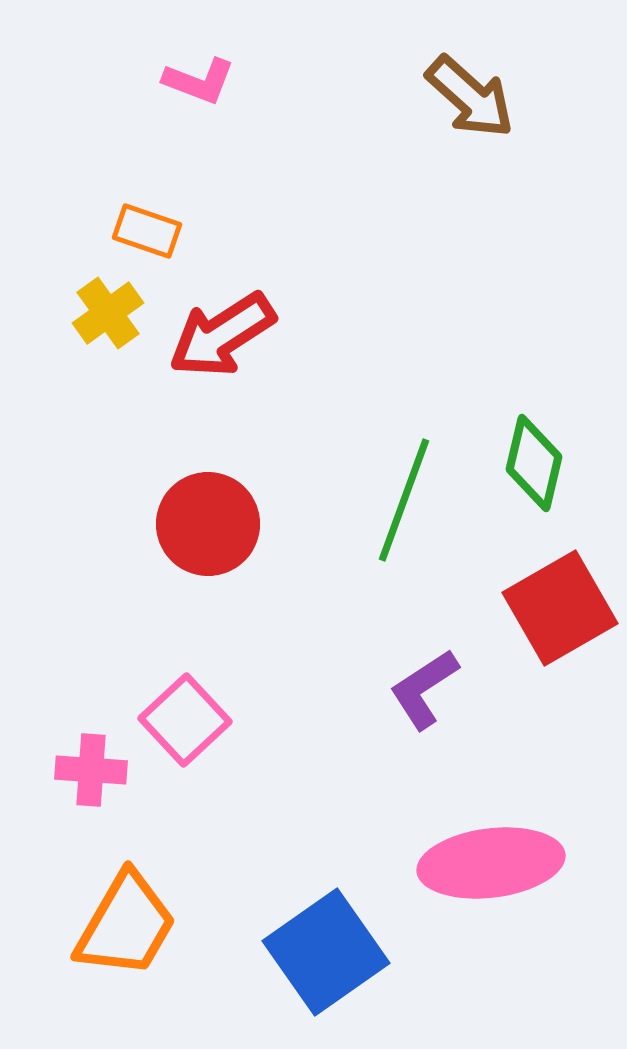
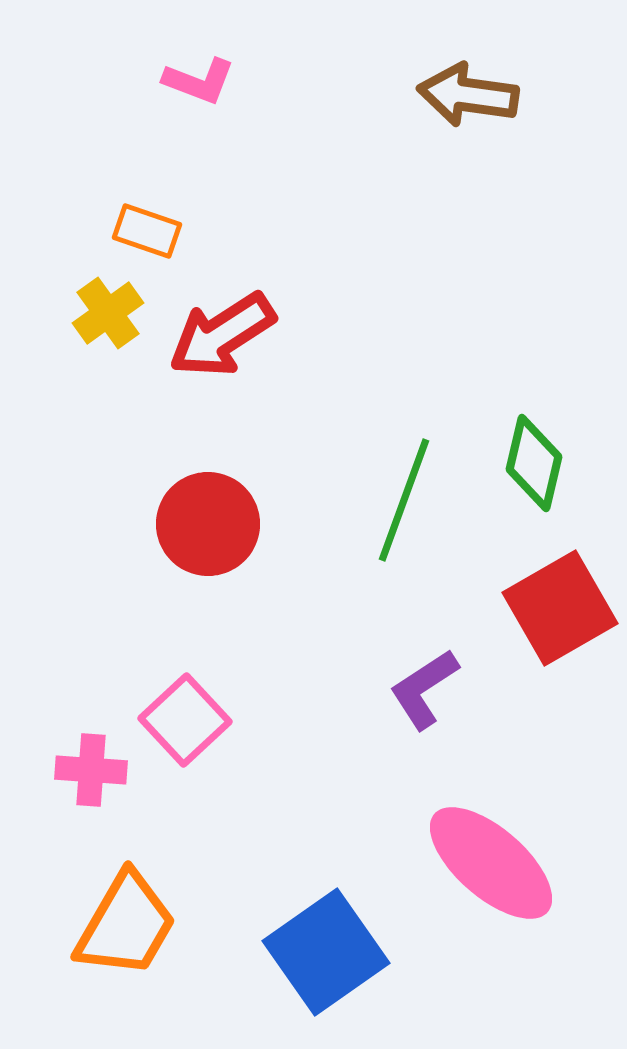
brown arrow: moved 2 px left, 2 px up; rotated 146 degrees clockwise
pink ellipse: rotated 48 degrees clockwise
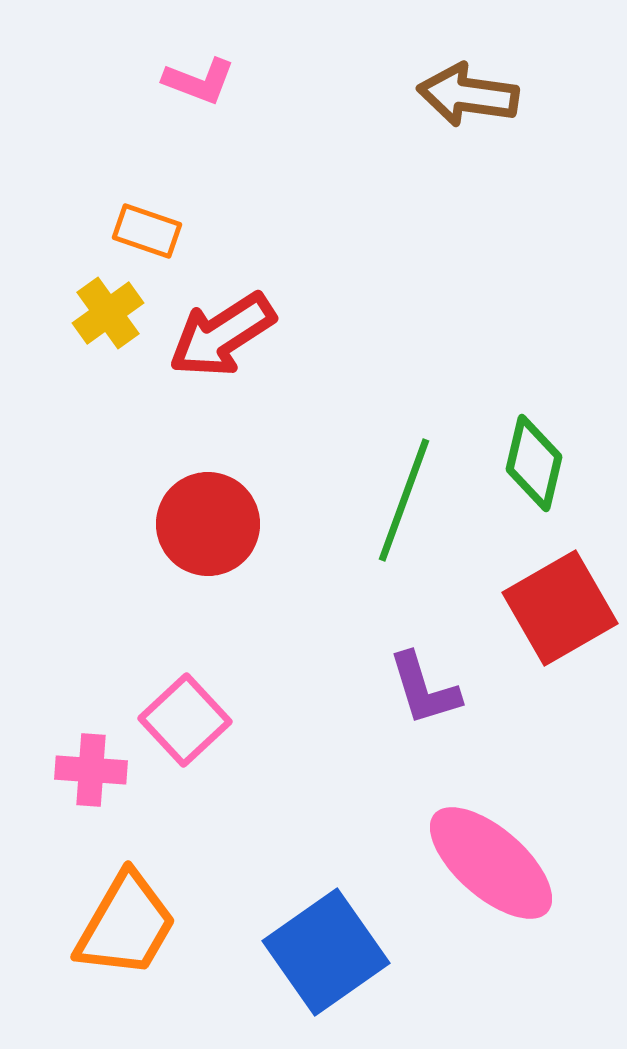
purple L-shape: rotated 74 degrees counterclockwise
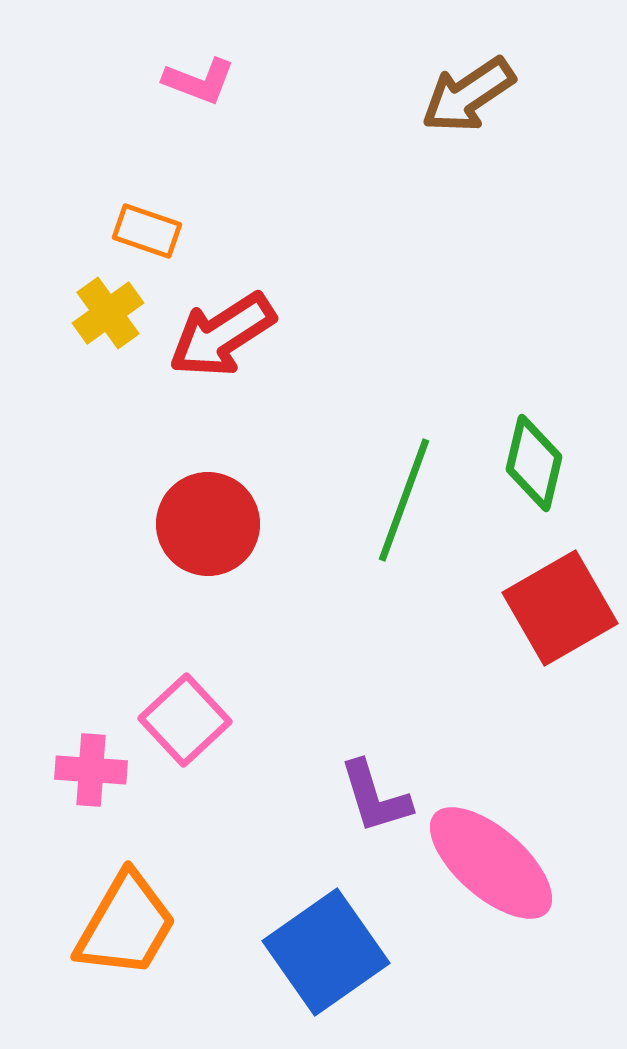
brown arrow: rotated 42 degrees counterclockwise
purple L-shape: moved 49 px left, 108 px down
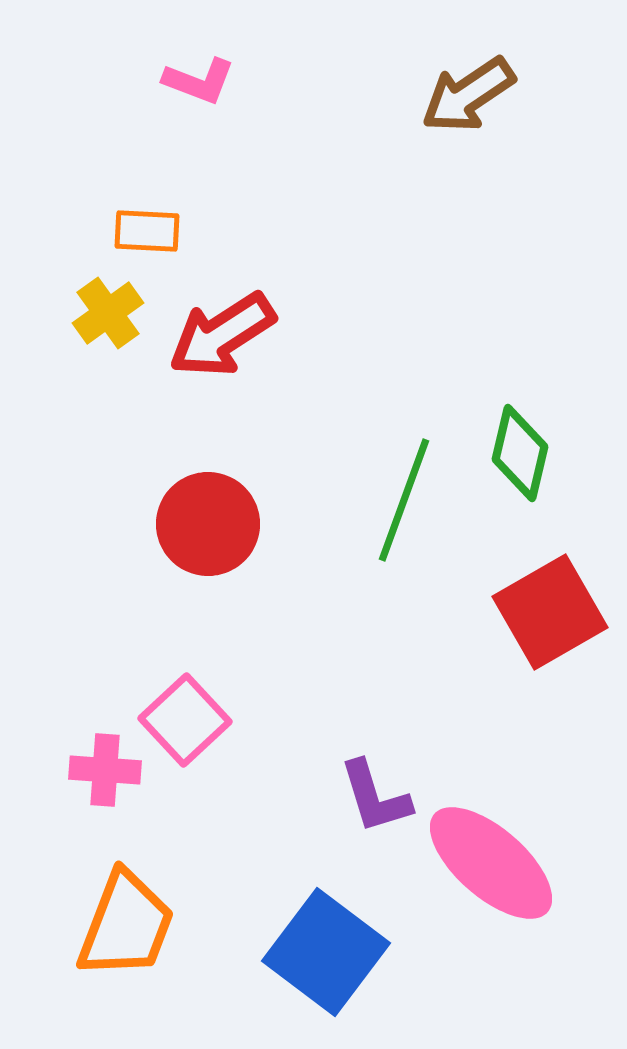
orange rectangle: rotated 16 degrees counterclockwise
green diamond: moved 14 px left, 10 px up
red square: moved 10 px left, 4 px down
pink cross: moved 14 px right
orange trapezoid: rotated 9 degrees counterclockwise
blue square: rotated 18 degrees counterclockwise
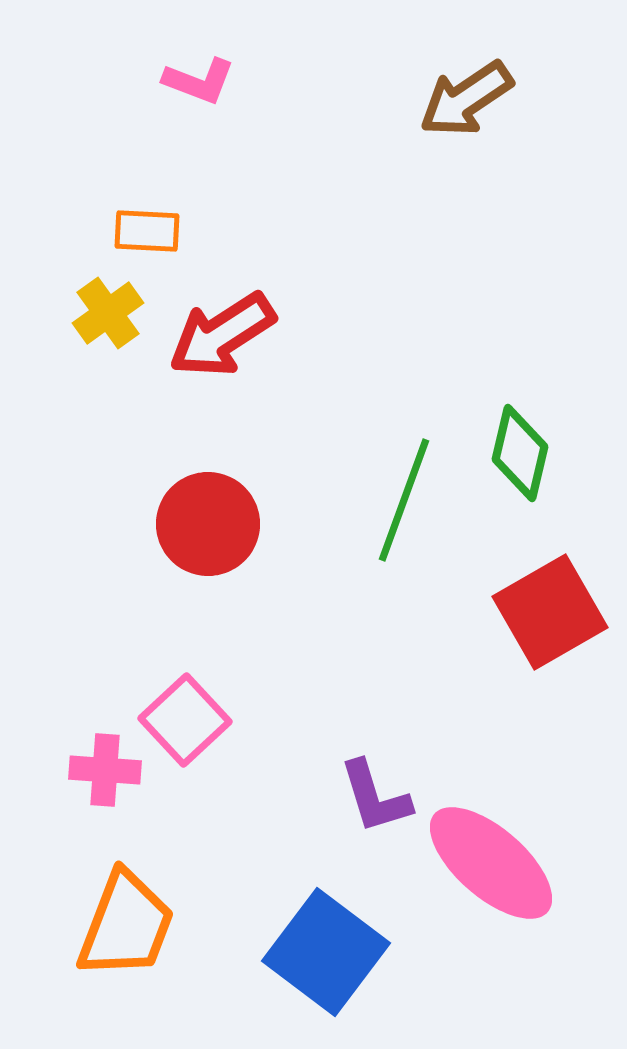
brown arrow: moved 2 px left, 4 px down
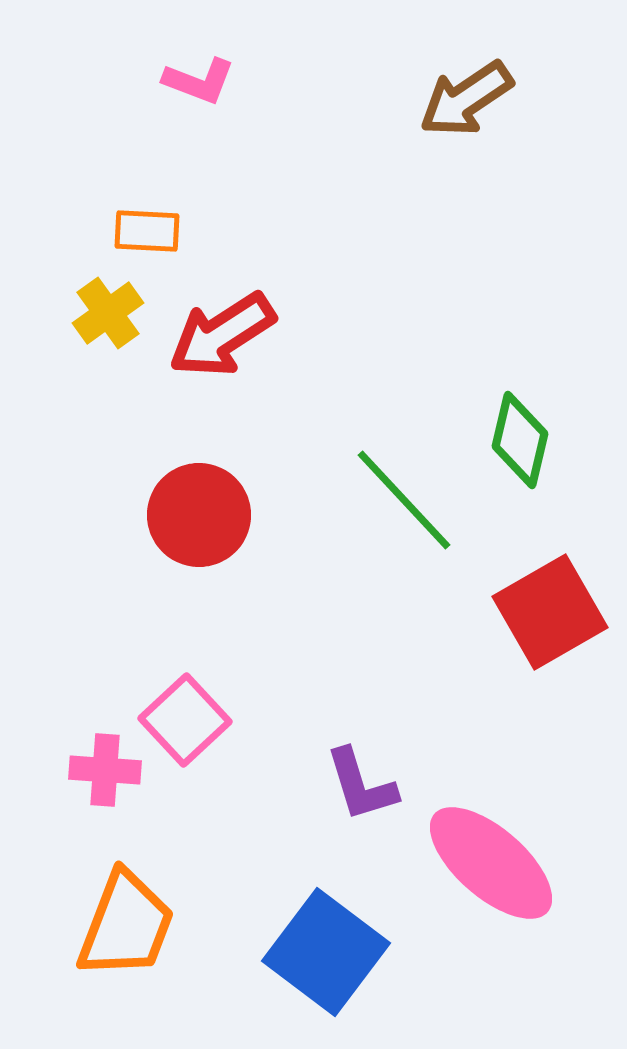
green diamond: moved 13 px up
green line: rotated 63 degrees counterclockwise
red circle: moved 9 px left, 9 px up
purple L-shape: moved 14 px left, 12 px up
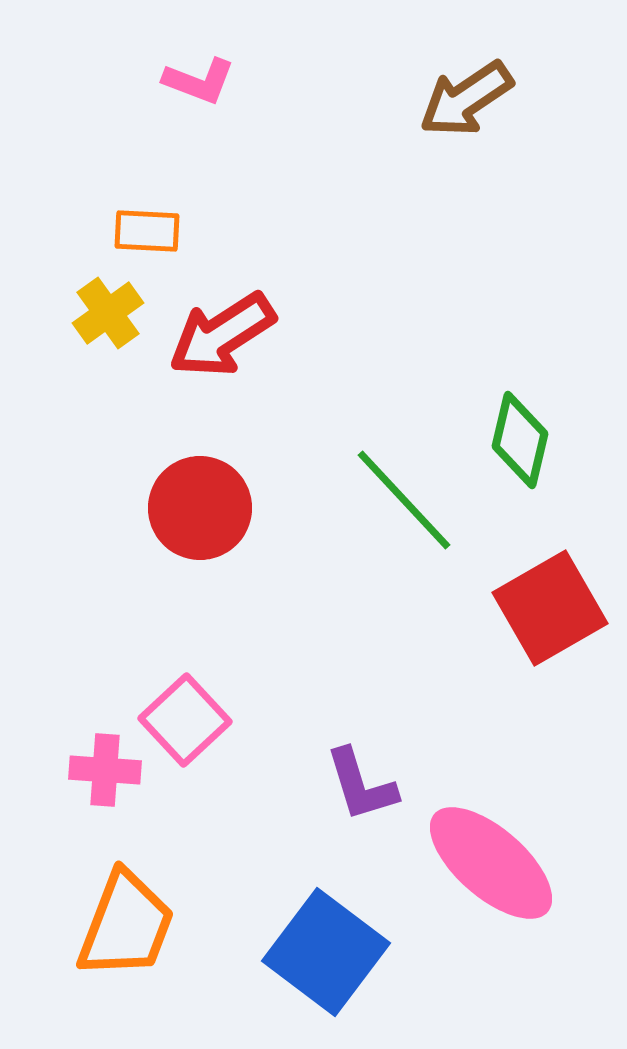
red circle: moved 1 px right, 7 px up
red square: moved 4 px up
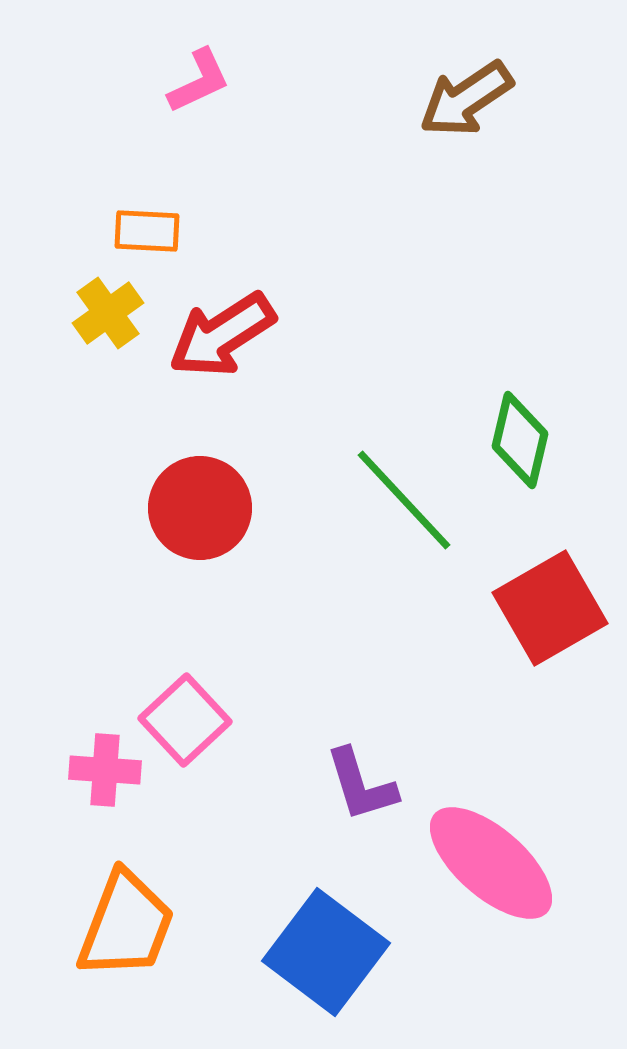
pink L-shape: rotated 46 degrees counterclockwise
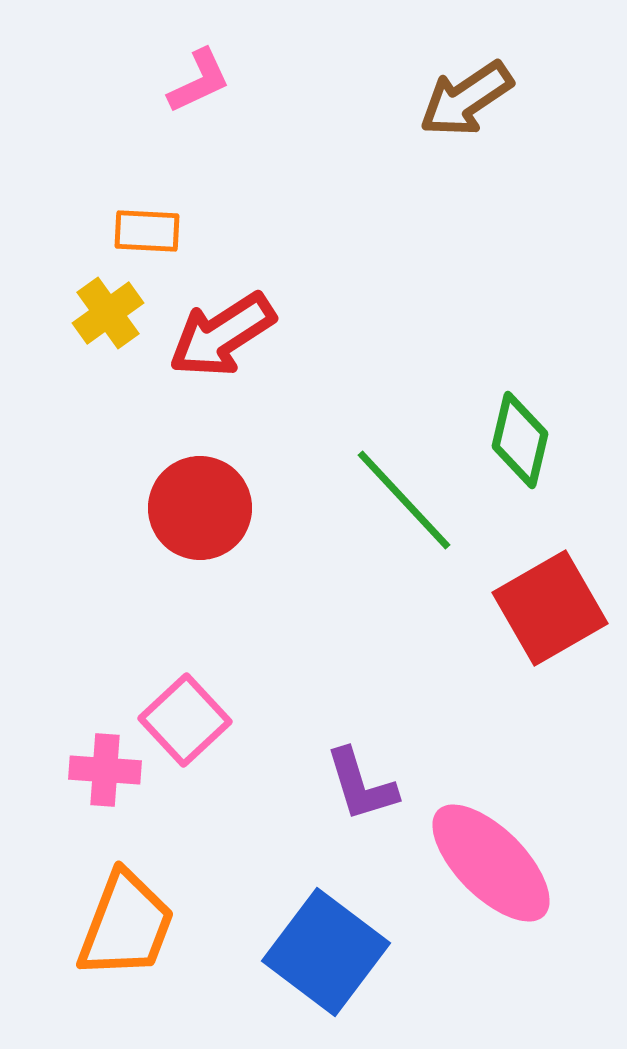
pink ellipse: rotated 4 degrees clockwise
